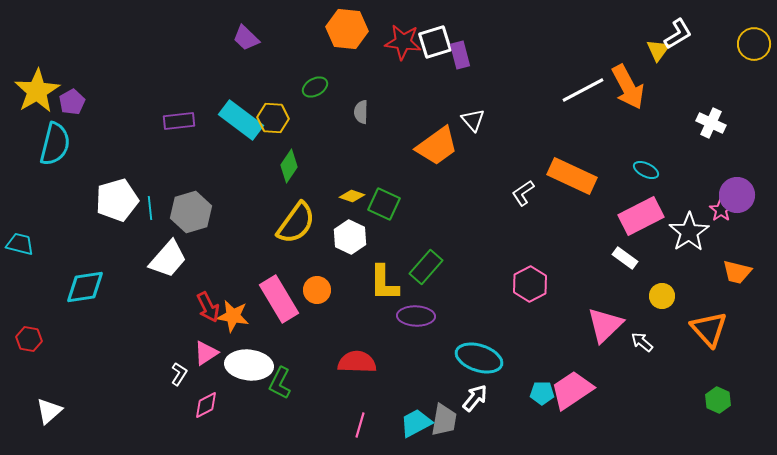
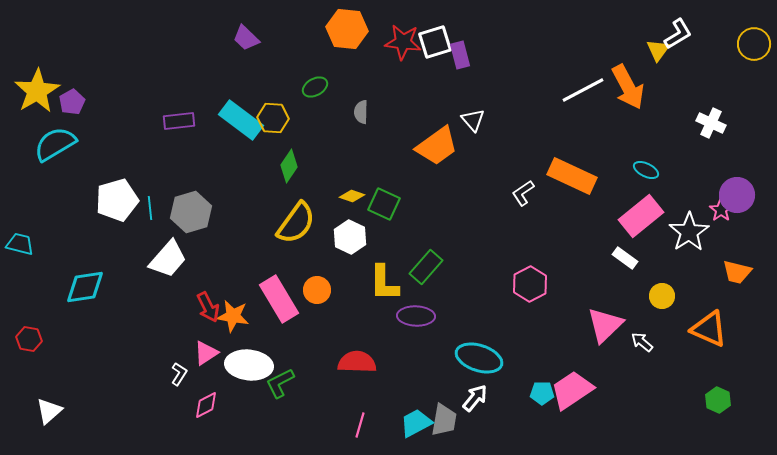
cyan semicircle at (55, 144): rotated 135 degrees counterclockwise
pink rectangle at (641, 216): rotated 12 degrees counterclockwise
orange triangle at (709, 329): rotated 24 degrees counterclockwise
green L-shape at (280, 383): rotated 36 degrees clockwise
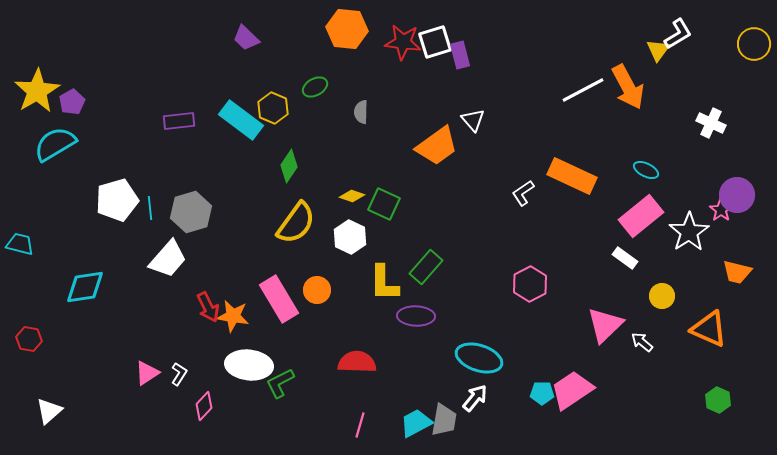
yellow hexagon at (273, 118): moved 10 px up; rotated 20 degrees clockwise
pink triangle at (206, 353): moved 59 px left, 20 px down
pink diamond at (206, 405): moved 2 px left, 1 px down; rotated 20 degrees counterclockwise
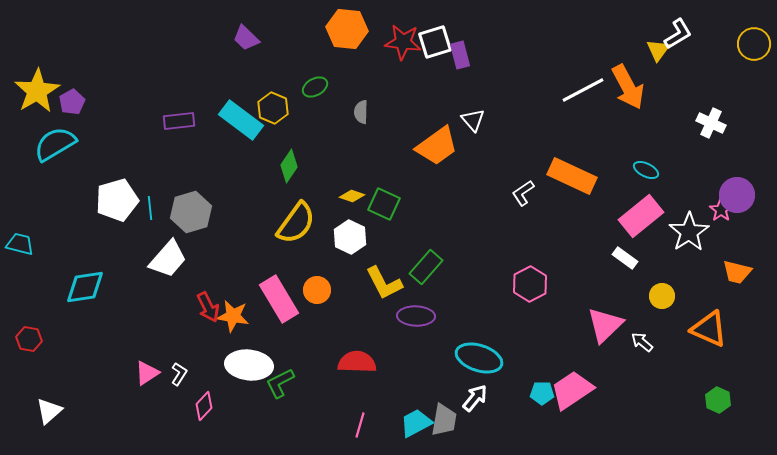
yellow L-shape at (384, 283): rotated 27 degrees counterclockwise
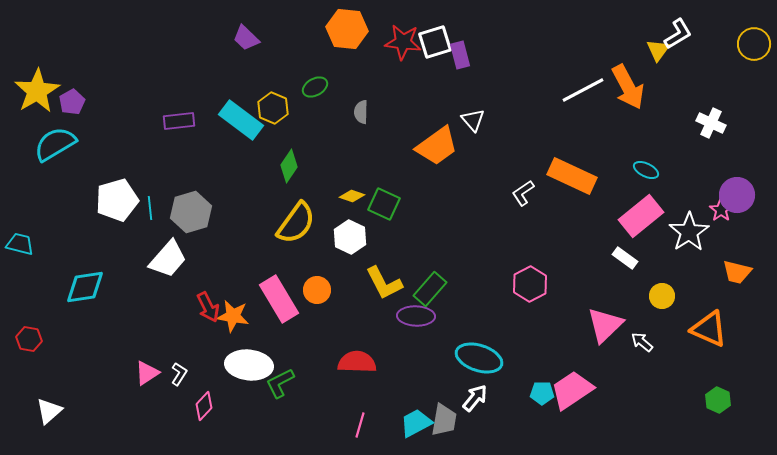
green rectangle at (426, 267): moved 4 px right, 22 px down
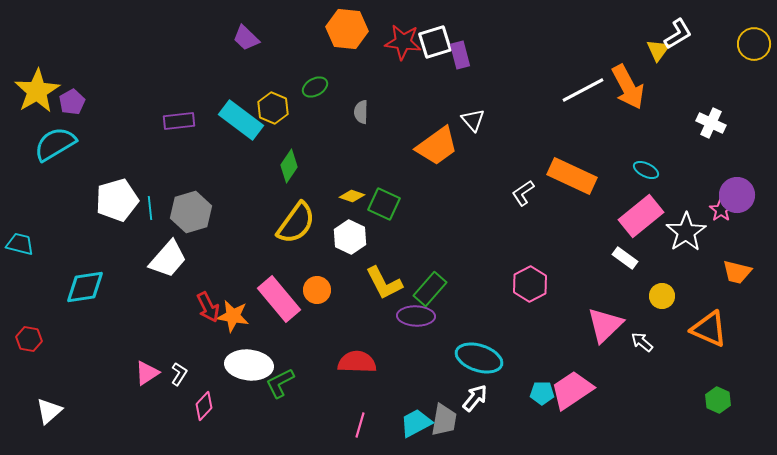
white star at (689, 232): moved 3 px left
pink rectangle at (279, 299): rotated 9 degrees counterclockwise
